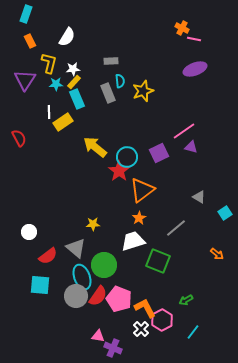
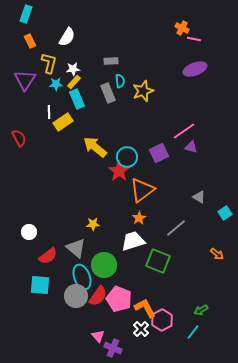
green arrow at (186, 300): moved 15 px right, 10 px down
pink triangle at (98, 336): rotated 40 degrees clockwise
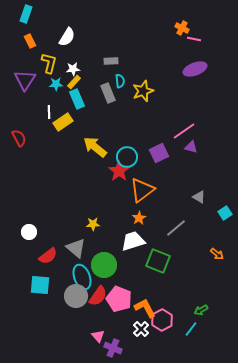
cyan line at (193, 332): moved 2 px left, 3 px up
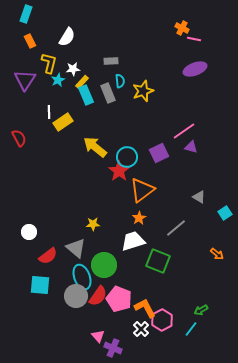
yellow rectangle at (74, 82): moved 8 px right
cyan star at (56, 84): moved 2 px right, 4 px up; rotated 24 degrees counterclockwise
cyan rectangle at (77, 99): moved 9 px right, 4 px up
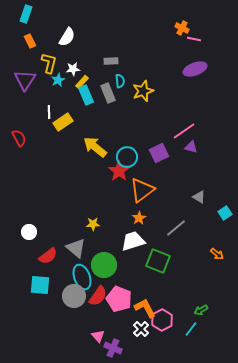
gray circle at (76, 296): moved 2 px left
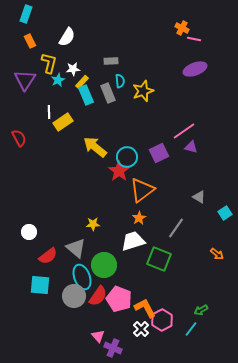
gray line at (176, 228): rotated 15 degrees counterclockwise
green square at (158, 261): moved 1 px right, 2 px up
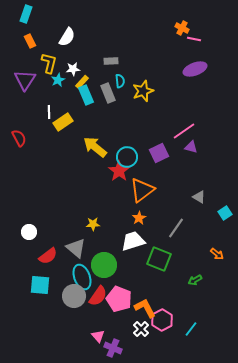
green arrow at (201, 310): moved 6 px left, 30 px up
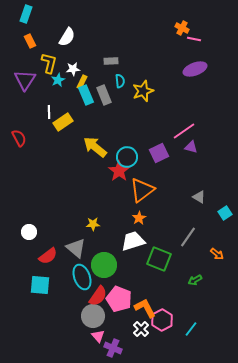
yellow rectangle at (82, 82): rotated 16 degrees counterclockwise
gray rectangle at (108, 93): moved 4 px left, 2 px down
gray line at (176, 228): moved 12 px right, 9 px down
gray circle at (74, 296): moved 19 px right, 20 px down
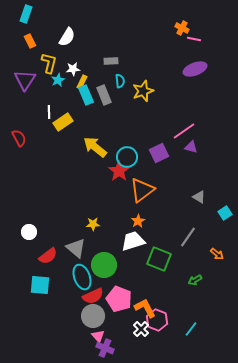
orange star at (139, 218): moved 1 px left, 3 px down
red semicircle at (98, 296): moved 5 px left; rotated 30 degrees clockwise
pink hexagon at (162, 320): moved 5 px left; rotated 10 degrees counterclockwise
purple cross at (113, 348): moved 8 px left
